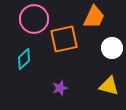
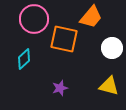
orange trapezoid: moved 3 px left; rotated 15 degrees clockwise
orange square: rotated 24 degrees clockwise
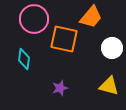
cyan diamond: rotated 40 degrees counterclockwise
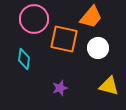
white circle: moved 14 px left
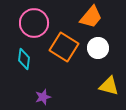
pink circle: moved 4 px down
orange square: moved 8 px down; rotated 20 degrees clockwise
purple star: moved 17 px left, 9 px down
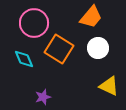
orange square: moved 5 px left, 2 px down
cyan diamond: rotated 30 degrees counterclockwise
yellow triangle: rotated 10 degrees clockwise
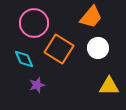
yellow triangle: rotated 25 degrees counterclockwise
purple star: moved 6 px left, 12 px up
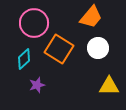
cyan diamond: rotated 70 degrees clockwise
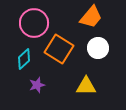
yellow triangle: moved 23 px left
